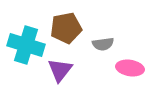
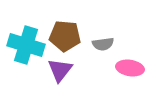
brown pentagon: moved 1 px left, 8 px down; rotated 16 degrees clockwise
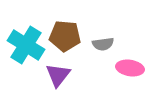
cyan cross: rotated 15 degrees clockwise
purple triangle: moved 2 px left, 5 px down
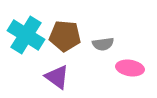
cyan cross: moved 10 px up
purple triangle: moved 1 px left, 2 px down; rotated 32 degrees counterclockwise
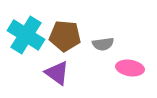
purple triangle: moved 4 px up
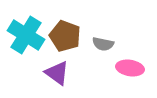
brown pentagon: rotated 16 degrees clockwise
gray semicircle: rotated 20 degrees clockwise
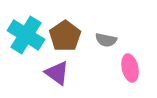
brown pentagon: rotated 16 degrees clockwise
gray semicircle: moved 3 px right, 4 px up
pink ellipse: rotated 68 degrees clockwise
